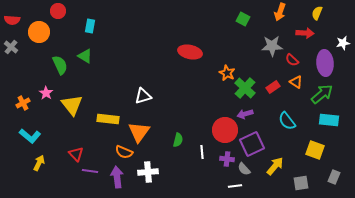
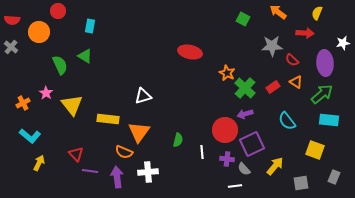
orange arrow at (280, 12): moved 2 px left; rotated 108 degrees clockwise
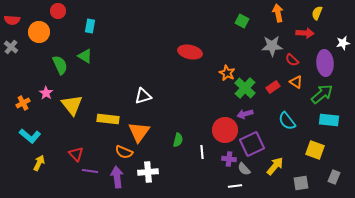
orange arrow at (278, 12): moved 1 px down; rotated 42 degrees clockwise
green square at (243, 19): moved 1 px left, 2 px down
purple cross at (227, 159): moved 2 px right
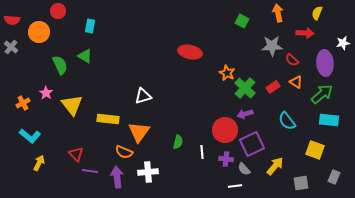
green semicircle at (178, 140): moved 2 px down
purple cross at (229, 159): moved 3 px left
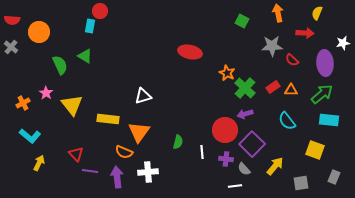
red circle at (58, 11): moved 42 px right
orange triangle at (296, 82): moved 5 px left, 8 px down; rotated 32 degrees counterclockwise
purple square at (252, 144): rotated 20 degrees counterclockwise
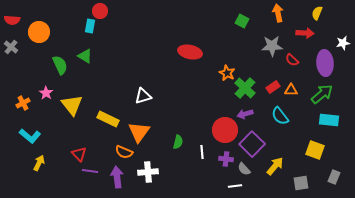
yellow rectangle at (108, 119): rotated 20 degrees clockwise
cyan semicircle at (287, 121): moved 7 px left, 5 px up
red triangle at (76, 154): moved 3 px right
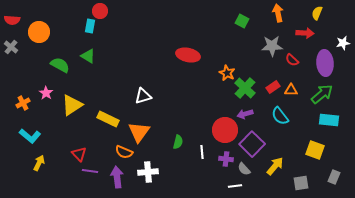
red ellipse at (190, 52): moved 2 px left, 3 px down
green triangle at (85, 56): moved 3 px right
green semicircle at (60, 65): rotated 36 degrees counterclockwise
yellow triangle at (72, 105): rotated 35 degrees clockwise
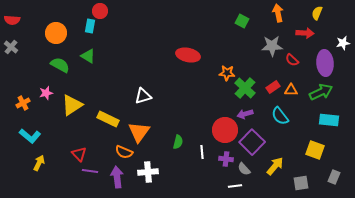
orange circle at (39, 32): moved 17 px right, 1 px down
orange star at (227, 73): rotated 21 degrees counterclockwise
pink star at (46, 93): rotated 24 degrees clockwise
green arrow at (322, 94): moved 1 px left, 2 px up; rotated 15 degrees clockwise
purple square at (252, 144): moved 2 px up
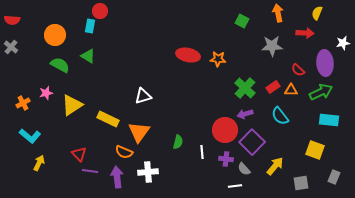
orange circle at (56, 33): moved 1 px left, 2 px down
red semicircle at (292, 60): moved 6 px right, 10 px down
orange star at (227, 73): moved 9 px left, 14 px up
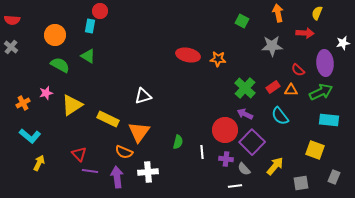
purple arrow at (245, 114): rotated 42 degrees clockwise
